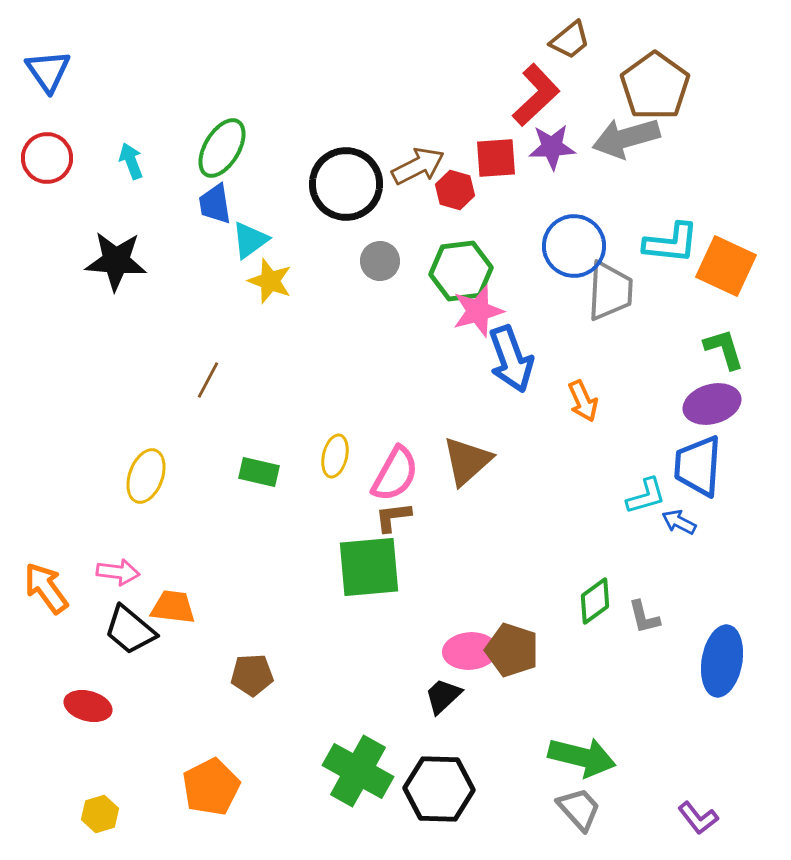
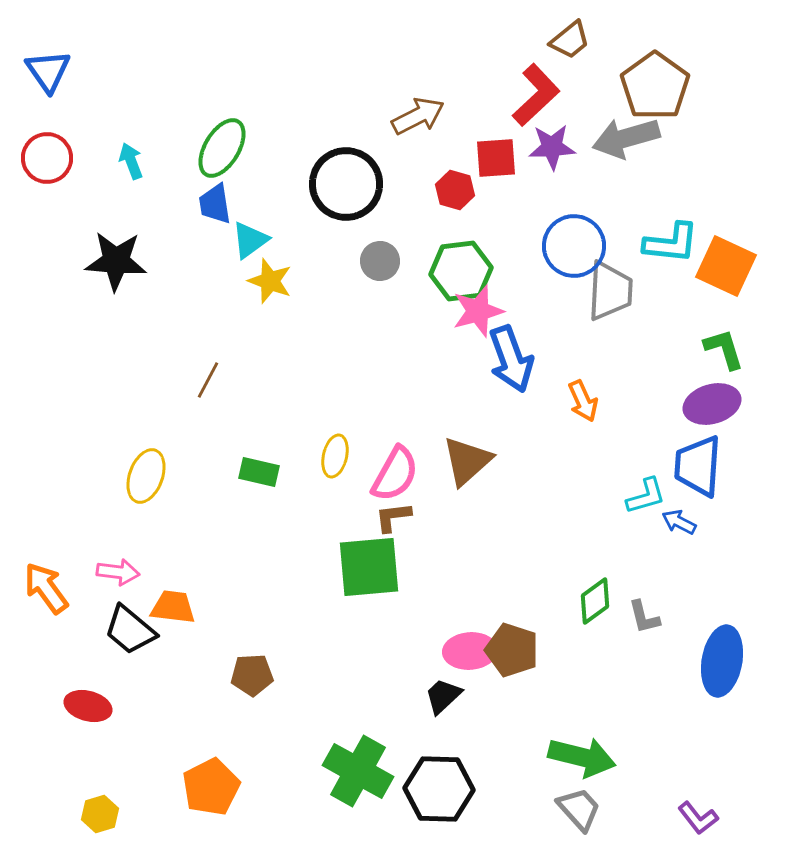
brown arrow at (418, 166): moved 50 px up
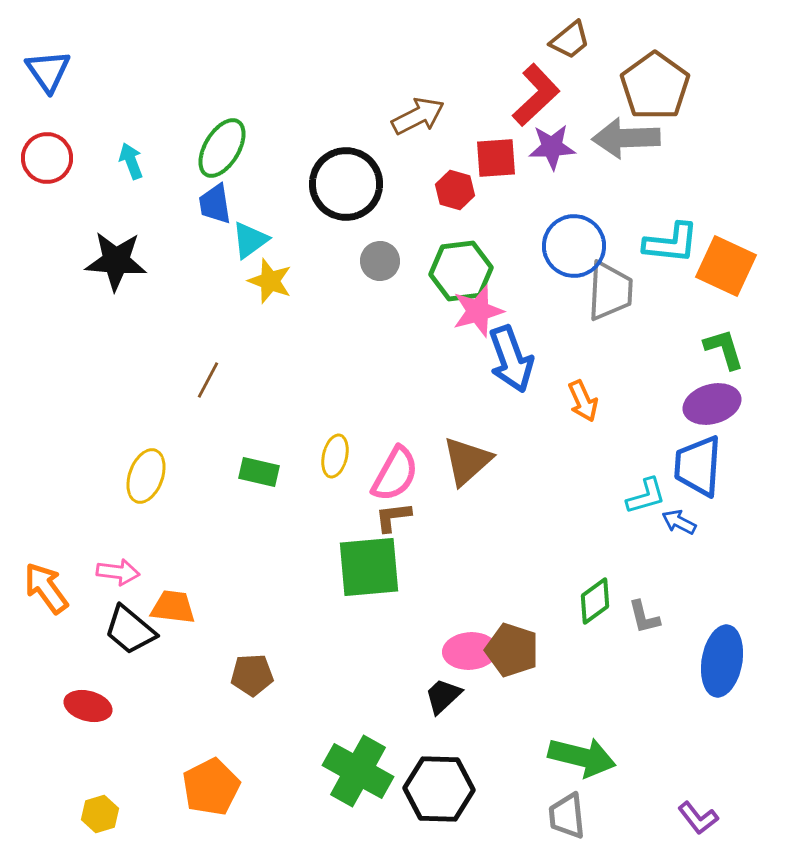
gray arrow at (626, 138): rotated 14 degrees clockwise
gray trapezoid at (579, 809): moved 12 px left, 7 px down; rotated 144 degrees counterclockwise
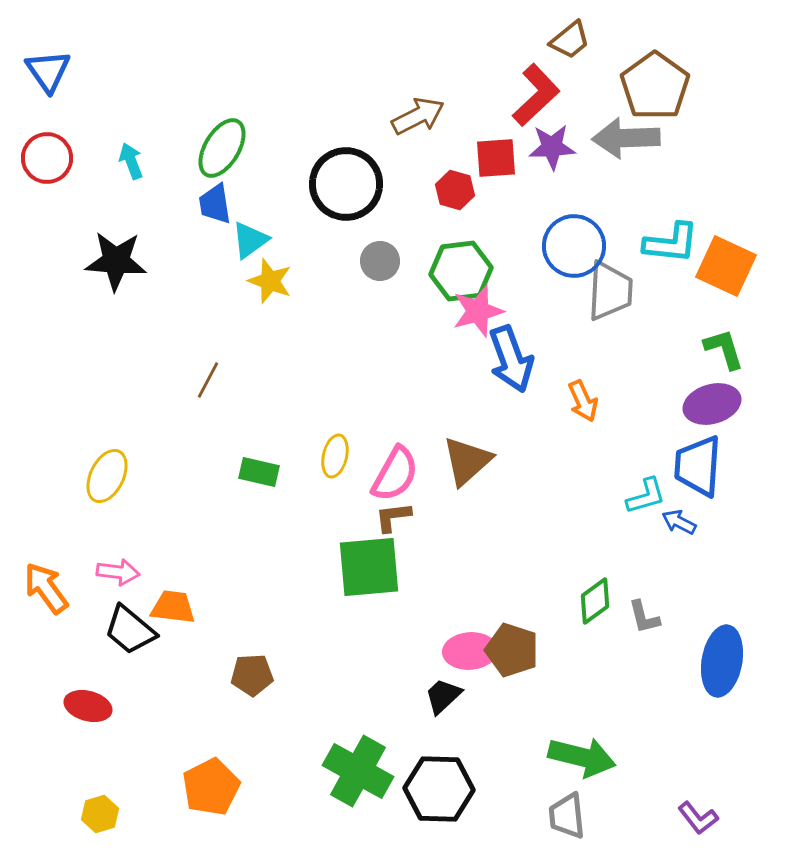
yellow ellipse at (146, 476): moved 39 px left; rotated 6 degrees clockwise
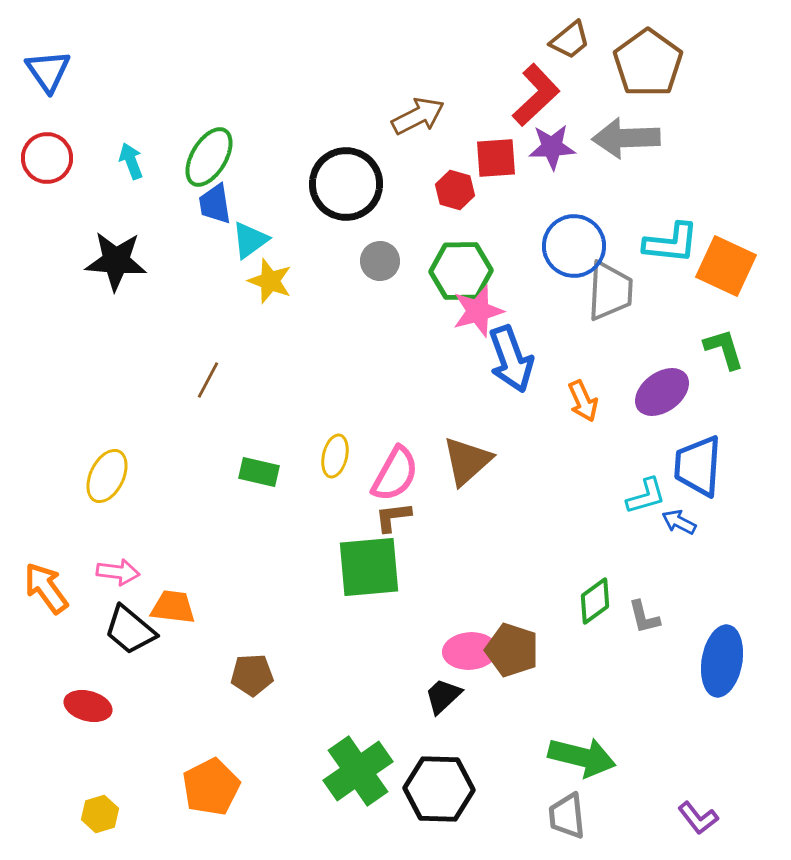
brown pentagon at (655, 86): moved 7 px left, 23 px up
green ellipse at (222, 148): moved 13 px left, 9 px down
green hexagon at (461, 271): rotated 6 degrees clockwise
purple ellipse at (712, 404): moved 50 px left, 12 px up; rotated 20 degrees counterclockwise
green cross at (358, 771): rotated 26 degrees clockwise
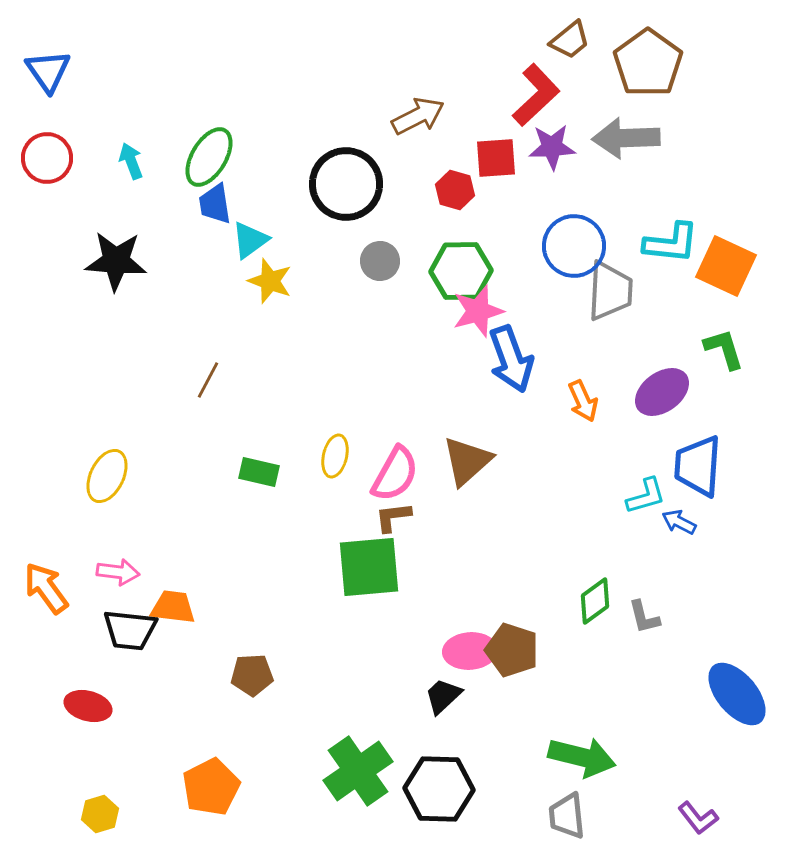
black trapezoid at (130, 630): rotated 34 degrees counterclockwise
blue ellipse at (722, 661): moved 15 px right, 33 px down; rotated 50 degrees counterclockwise
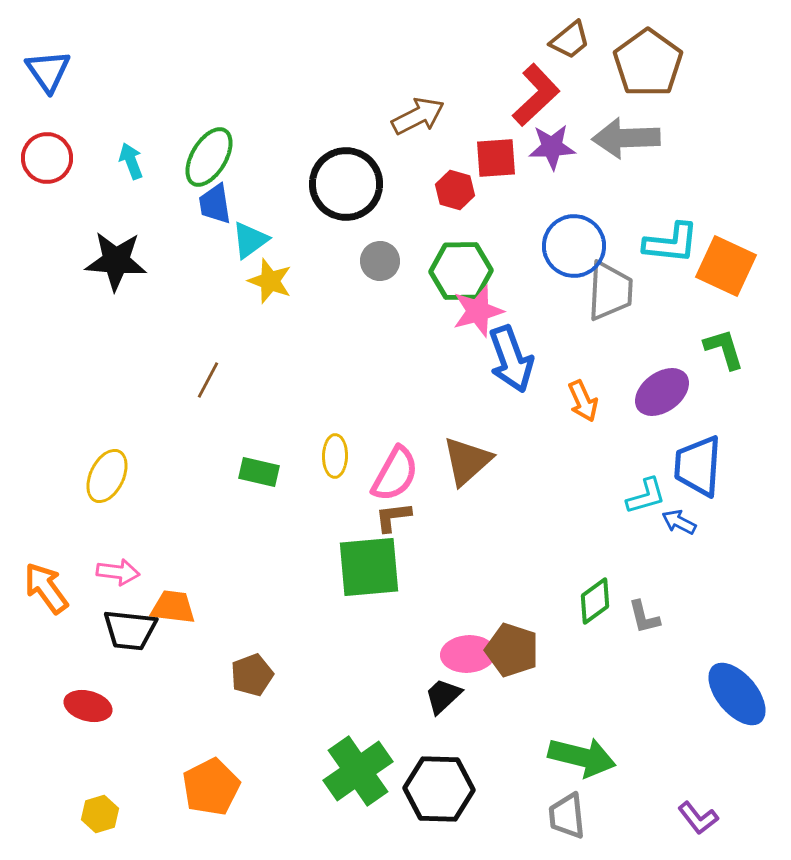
yellow ellipse at (335, 456): rotated 12 degrees counterclockwise
pink ellipse at (470, 651): moved 2 px left, 3 px down
brown pentagon at (252, 675): rotated 18 degrees counterclockwise
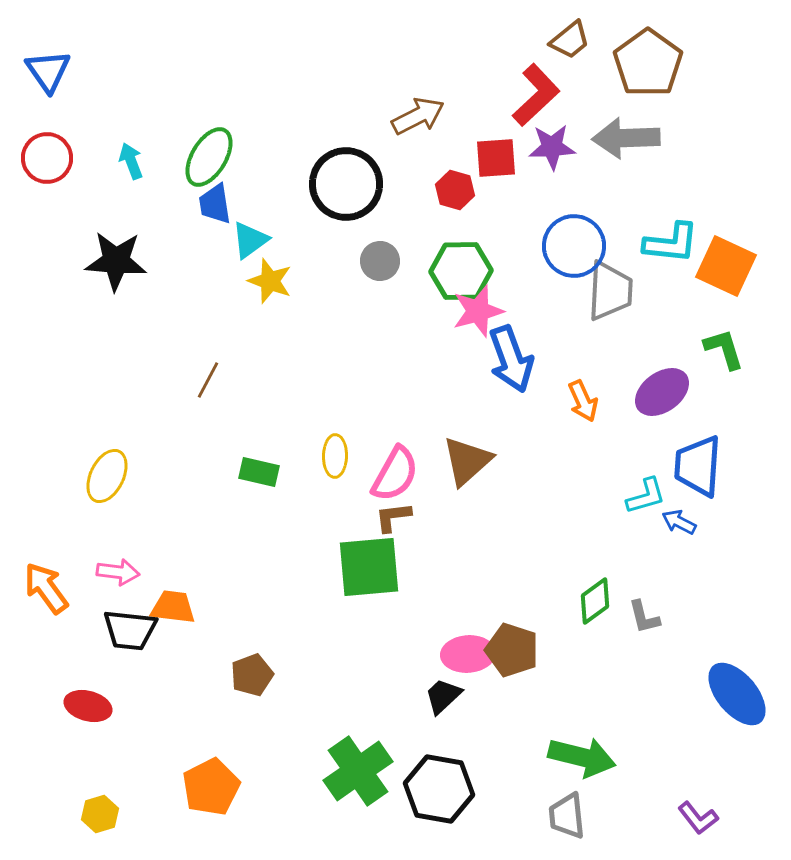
black hexagon at (439, 789): rotated 8 degrees clockwise
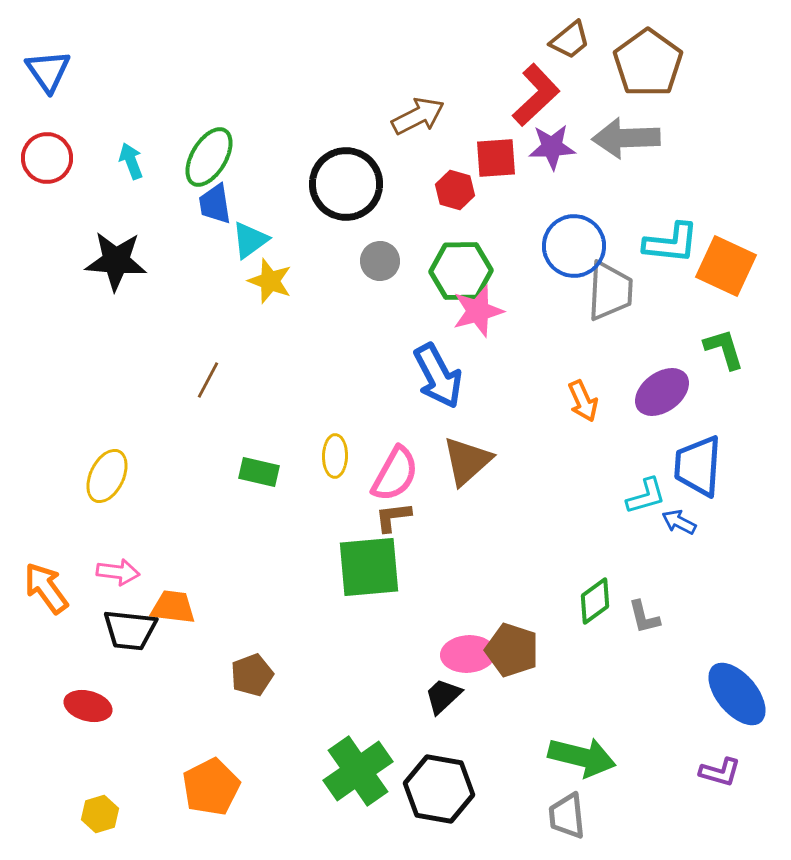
blue arrow at (511, 359): moved 73 px left, 17 px down; rotated 8 degrees counterclockwise
purple L-shape at (698, 818): moved 22 px right, 46 px up; rotated 36 degrees counterclockwise
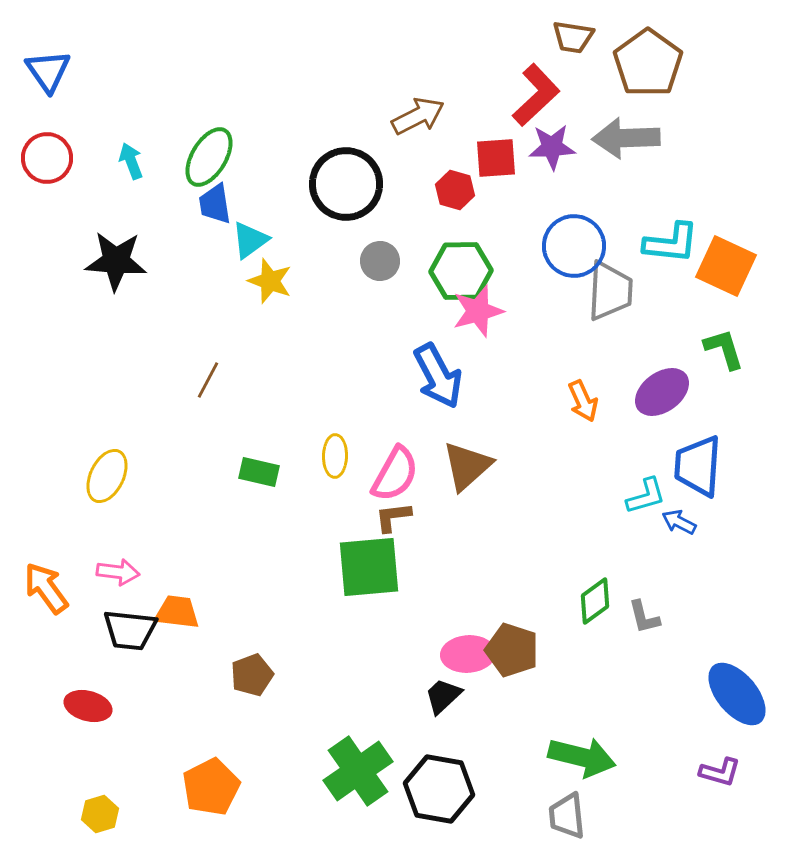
brown trapezoid at (570, 40): moved 3 px right, 3 px up; rotated 48 degrees clockwise
brown triangle at (467, 461): moved 5 px down
orange trapezoid at (173, 607): moved 4 px right, 5 px down
